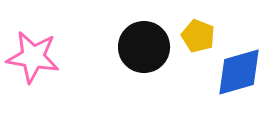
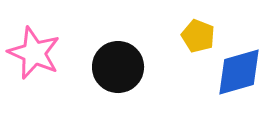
black circle: moved 26 px left, 20 px down
pink star: moved 1 px right, 4 px up; rotated 14 degrees clockwise
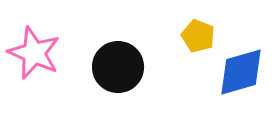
blue diamond: moved 2 px right
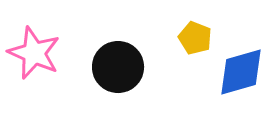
yellow pentagon: moved 3 px left, 2 px down
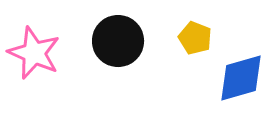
black circle: moved 26 px up
blue diamond: moved 6 px down
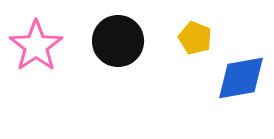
pink star: moved 2 px right, 7 px up; rotated 14 degrees clockwise
blue diamond: rotated 6 degrees clockwise
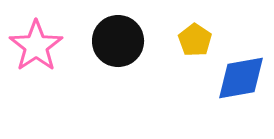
yellow pentagon: moved 2 px down; rotated 12 degrees clockwise
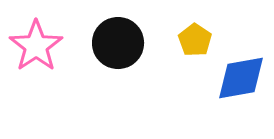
black circle: moved 2 px down
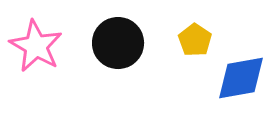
pink star: rotated 8 degrees counterclockwise
